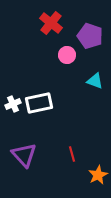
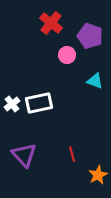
white cross: moved 1 px left; rotated 14 degrees counterclockwise
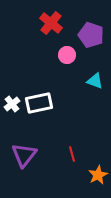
purple pentagon: moved 1 px right, 1 px up
purple triangle: rotated 20 degrees clockwise
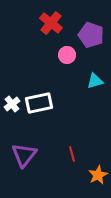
cyan triangle: rotated 36 degrees counterclockwise
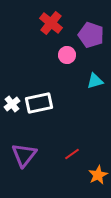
red line: rotated 70 degrees clockwise
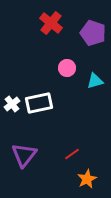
purple pentagon: moved 2 px right, 2 px up
pink circle: moved 13 px down
orange star: moved 11 px left, 4 px down
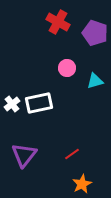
red cross: moved 7 px right, 1 px up; rotated 10 degrees counterclockwise
purple pentagon: moved 2 px right
orange star: moved 5 px left, 5 px down
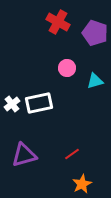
purple triangle: rotated 36 degrees clockwise
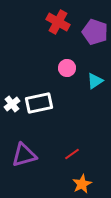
purple pentagon: moved 1 px up
cyan triangle: rotated 18 degrees counterclockwise
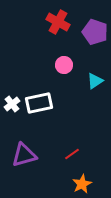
pink circle: moved 3 px left, 3 px up
